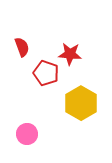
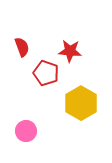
red star: moved 3 px up
pink circle: moved 1 px left, 3 px up
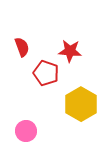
yellow hexagon: moved 1 px down
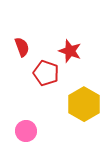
red star: rotated 15 degrees clockwise
yellow hexagon: moved 3 px right
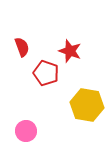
yellow hexagon: moved 3 px right, 1 px down; rotated 20 degrees counterclockwise
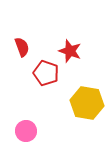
yellow hexagon: moved 2 px up
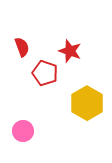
red pentagon: moved 1 px left
yellow hexagon: rotated 20 degrees clockwise
pink circle: moved 3 px left
